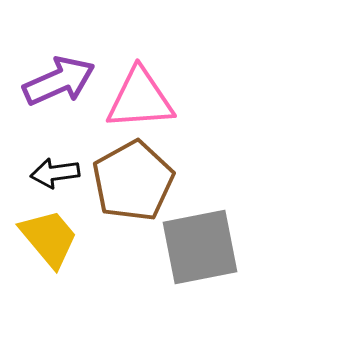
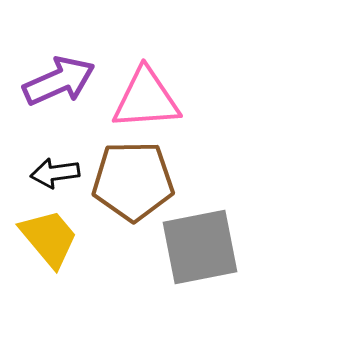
pink triangle: moved 6 px right
brown pentagon: rotated 28 degrees clockwise
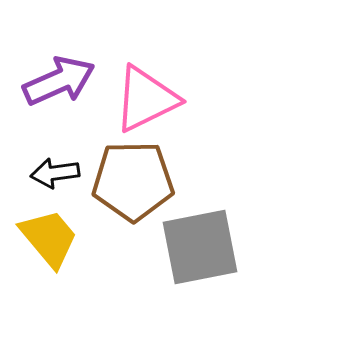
pink triangle: rotated 22 degrees counterclockwise
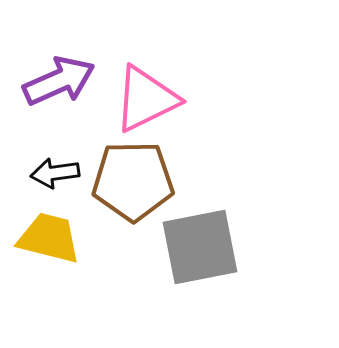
yellow trapezoid: rotated 36 degrees counterclockwise
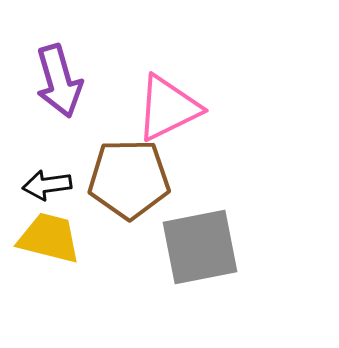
purple arrow: rotated 98 degrees clockwise
pink triangle: moved 22 px right, 9 px down
black arrow: moved 8 px left, 12 px down
brown pentagon: moved 4 px left, 2 px up
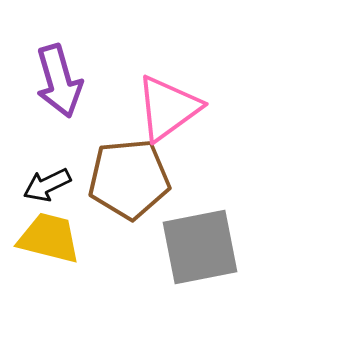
pink triangle: rotated 10 degrees counterclockwise
brown pentagon: rotated 4 degrees counterclockwise
black arrow: rotated 18 degrees counterclockwise
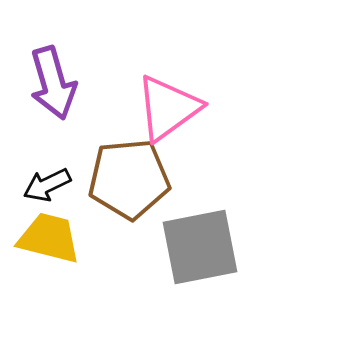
purple arrow: moved 6 px left, 2 px down
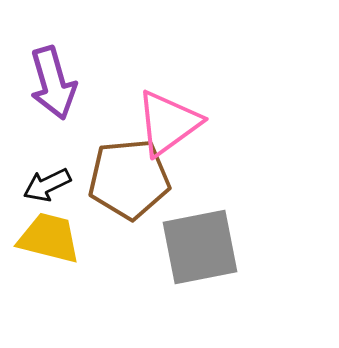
pink triangle: moved 15 px down
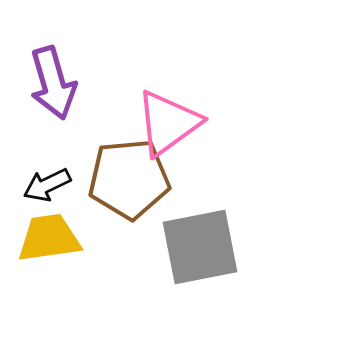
yellow trapezoid: rotated 22 degrees counterclockwise
